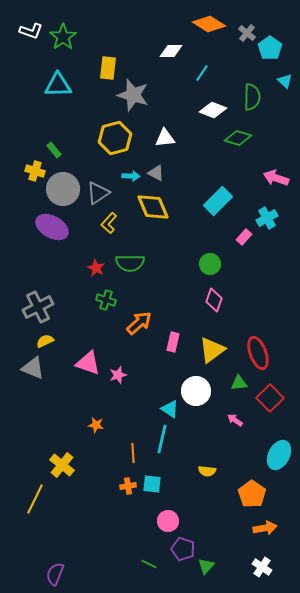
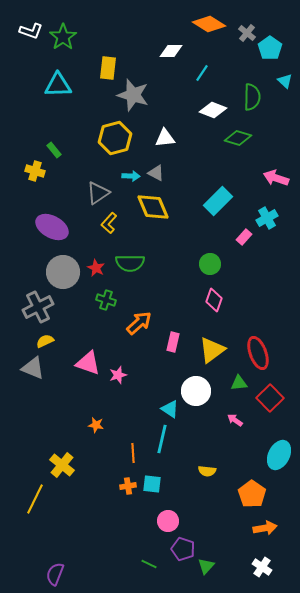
gray circle at (63, 189): moved 83 px down
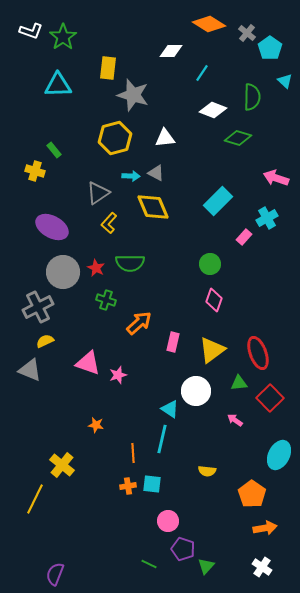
gray triangle at (33, 368): moved 3 px left, 2 px down
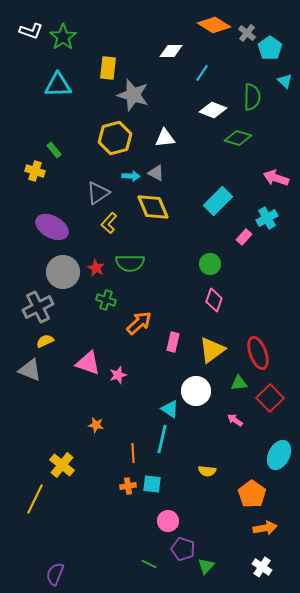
orange diamond at (209, 24): moved 5 px right, 1 px down
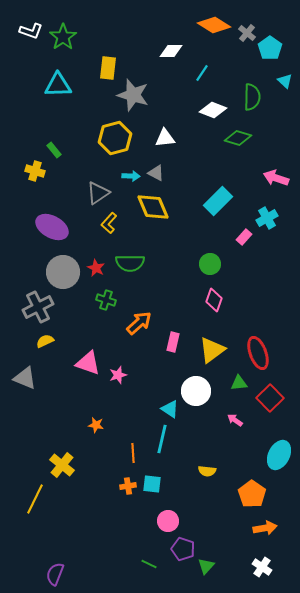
gray triangle at (30, 370): moved 5 px left, 8 px down
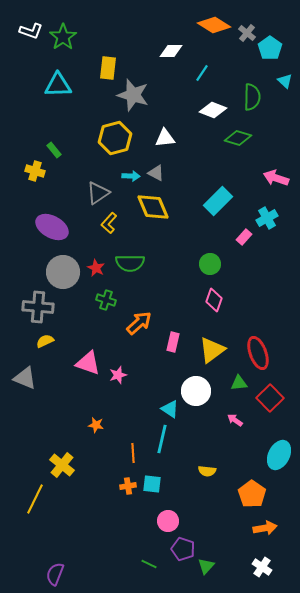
gray cross at (38, 307): rotated 32 degrees clockwise
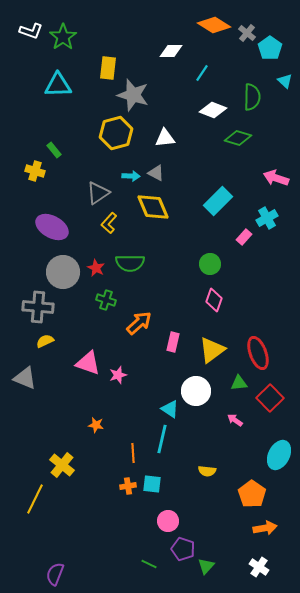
yellow hexagon at (115, 138): moved 1 px right, 5 px up
white cross at (262, 567): moved 3 px left
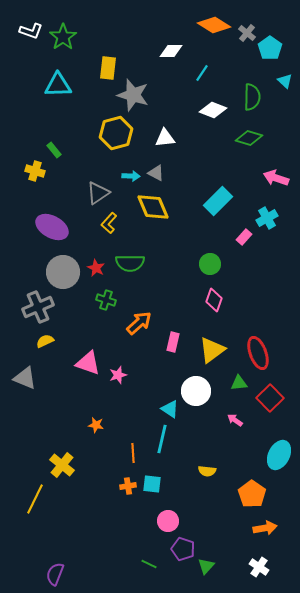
green diamond at (238, 138): moved 11 px right
gray cross at (38, 307): rotated 28 degrees counterclockwise
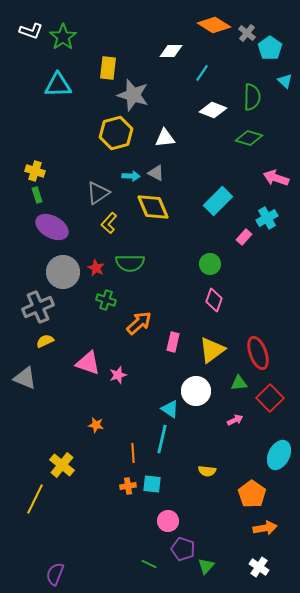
green rectangle at (54, 150): moved 17 px left, 45 px down; rotated 21 degrees clockwise
pink arrow at (235, 420): rotated 119 degrees clockwise
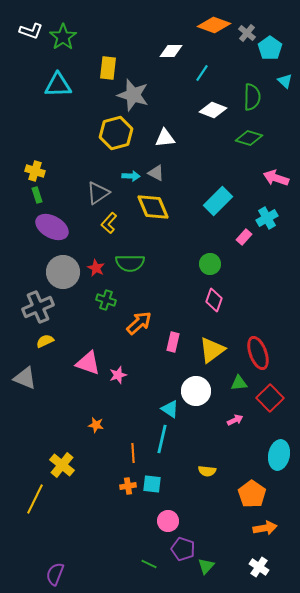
orange diamond at (214, 25): rotated 12 degrees counterclockwise
cyan ellipse at (279, 455): rotated 16 degrees counterclockwise
